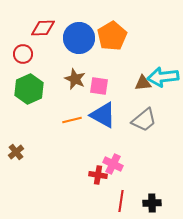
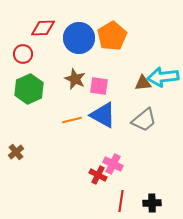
red cross: rotated 18 degrees clockwise
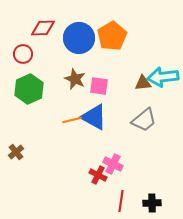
blue triangle: moved 9 px left, 2 px down
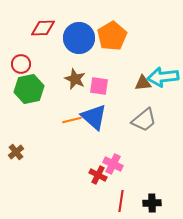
red circle: moved 2 px left, 10 px down
green hexagon: rotated 12 degrees clockwise
blue triangle: rotated 12 degrees clockwise
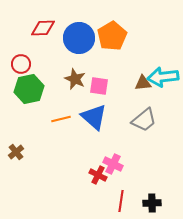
orange line: moved 11 px left, 1 px up
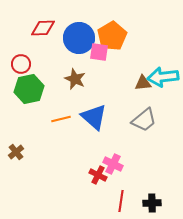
pink square: moved 34 px up
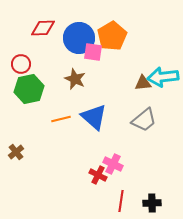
pink square: moved 6 px left
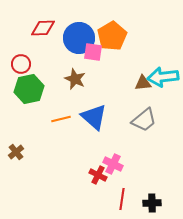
red line: moved 1 px right, 2 px up
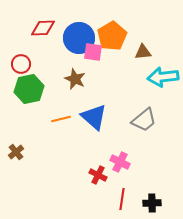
brown triangle: moved 31 px up
pink cross: moved 7 px right, 2 px up
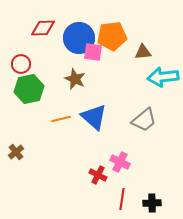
orange pentagon: rotated 24 degrees clockwise
